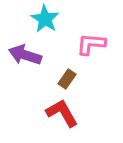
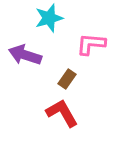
cyan star: moved 4 px right, 1 px up; rotated 24 degrees clockwise
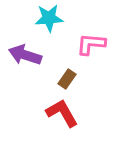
cyan star: rotated 12 degrees clockwise
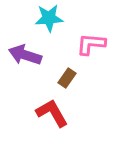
brown rectangle: moved 1 px up
red L-shape: moved 10 px left
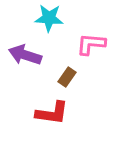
cyan star: rotated 8 degrees clockwise
brown rectangle: moved 1 px up
red L-shape: rotated 128 degrees clockwise
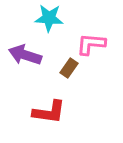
brown rectangle: moved 2 px right, 9 px up
red L-shape: moved 3 px left, 1 px up
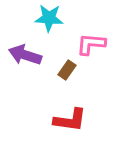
brown rectangle: moved 2 px left, 2 px down
red L-shape: moved 21 px right, 8 px down
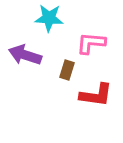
pink L-shape: moved 1 px up
brown rectangle: rotated 18 degrees counterclockwise
red L-shape: moved 26 px right, 25 px up
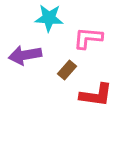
pink L-shape: moved 3 px left, 5 px up
purple arrow: rotated 28 degrees counterclockwise
brown rectangle: rotated 24 degrees clockwise
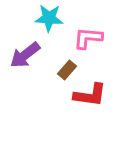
purple arrow: rotated 28 degrees counterclockwise
red L-shape: moved 6 px left
